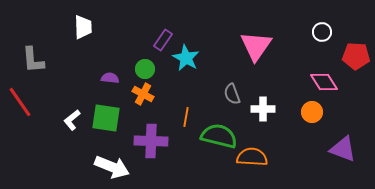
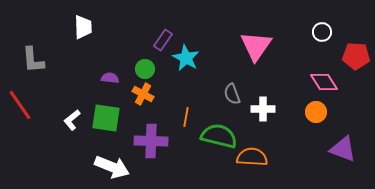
red line: moved 3 px down
orange circle: moved 4 px right
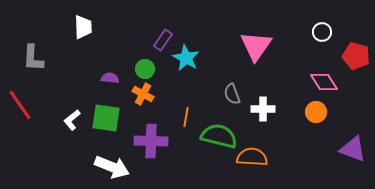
red pentagon: rotated 12 degrees clockwise
gray L-shape: moved 2 px up; rotated 8 degrees clockwise
purple triangle: moved 10 px right
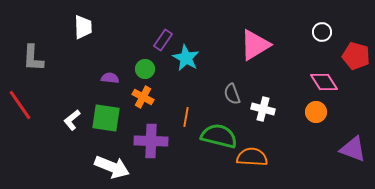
pink triangle: moved 1 px left, 1 px up; rotated 24 degrees clockwise
orange cross: moved 3 px down
white cross: rotated 15 degrees clockwise
